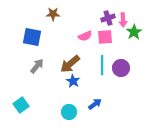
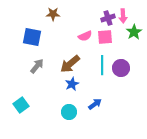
pink arrow: moved 4 px up
blue star: moved 1 px left, 3 px down; rotated 16 degrees clockwise
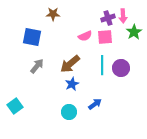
cyan square: moved 6 px left, 1 px down
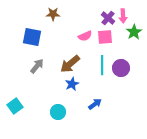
purple cross: rotated 32 degrees counterclockwise
cyan circle: moved 11 px left
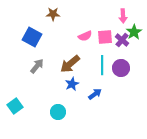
purple cross: moved 14 px right, 22 px down
blue square: rotated 18 degrees clockwise
blue arrow: moved 10 px up
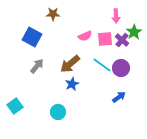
pink arrow: moved 7 px left
pink square: moved 2 px down
cyan line: rotated 54 degrees counterclockwise
blue arrow: moved 24 px right, 3 px down
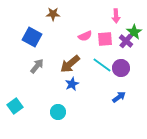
purple cross: moved 4 px right, 1 px down
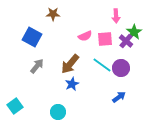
brown arrow: rotated 10 degrees counterclockwise
